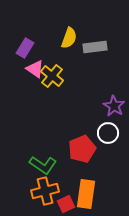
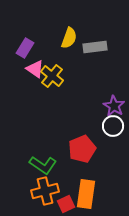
white circle: moved 5 px right, 7 px up
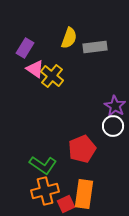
purple star: moved 1 px right
orange rectangle: moved 2 px left
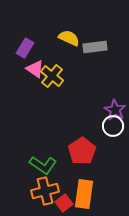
yellow semicircle: rotated 85 degrees counterclockwise
purple star: moved 4 px down
red pentagon: moved 2 px down; rotated 12 degrees counterclockwise
red square: moved 2 px left, 1 px up; rotated 12 degrees counterclockwise
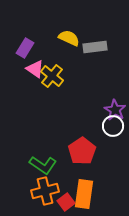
red square: moved 2 px right, 1 px up
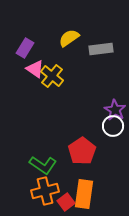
yellow semicircle: rotated 60 degrees counterclockwise
gray rectangle: moved 6 px right, 2 px down
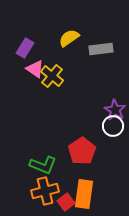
green L-shape: rotated 12 degrees counterclockwise
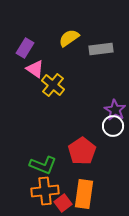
yellow cross: moved 1 px right, 9 px down
orange cross: rotated 8 degrees clockwise
red square: moved 3 px left, 1 px down
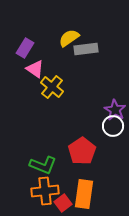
gray rectangle: moved 15 px left
yellow cross: moved 1 px left, 2 px down
